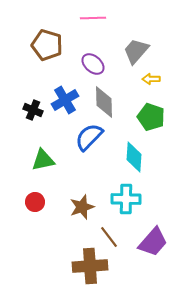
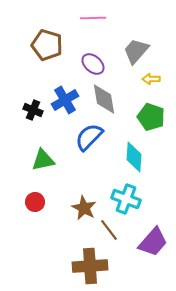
gray diamond: moved 3 px up; rotated 8 degrees counterclockwise
cyan cross: rotated 20 degrees clockwise
brown star: moved 2 px right, 1 px down; rotated 25 degrees counterclockwise
brown line: moved 7 px up
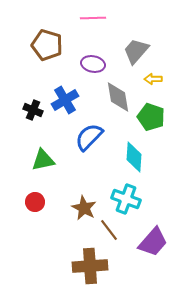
purple ellipse: rotated 30 degrees counterclockwise
yellow arrow: moved 2 px right
gray diamond: moved 14 px right, 2 px up
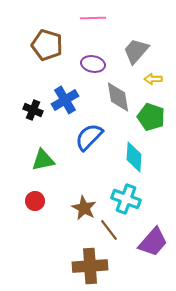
red circle: moved 1 px up
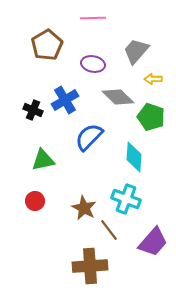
brown pentagon: rotated 24 degrees clockwise
gray diamond: rotated 36 degrees counterclockwise
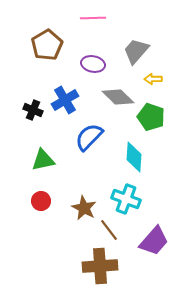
red circle: moved 6 px right
purple trapezoid: moved 1 px right, 1 px up
brown cross: moved 10 px right
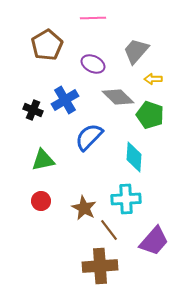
purple ellipse: rotated 15 degrees clockwise
green pentagon: moved 1 px left, 2 px up
cyan cross: rotated 24 degrees counterclockwise
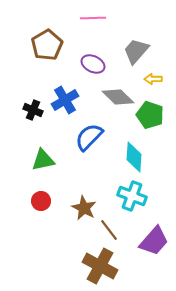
cyan cross: moved 6 px right, 3 px up; rotated 24 degrees clockwise
brown cross: rotated 32 degrees clockwise
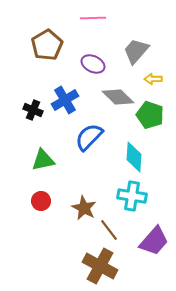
cyan cross: rotated 12 degrees counterclockwise
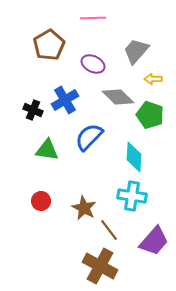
brown pentagon: moved 2 px right
green triangle: moved 4 px right, 10 px up; rotated 20 degrees clockwise
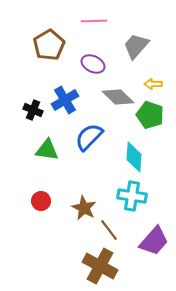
pink line: moved 1 px right, 3 px down
gray trapezoid: moved 5 px up
yellow arrow: moved 5 px down
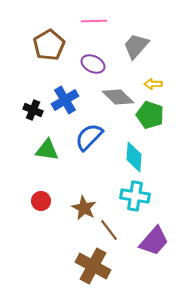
cyan cross: moved 3 px right
brown cross: moved 7 px left
